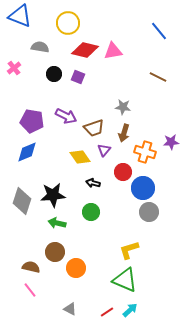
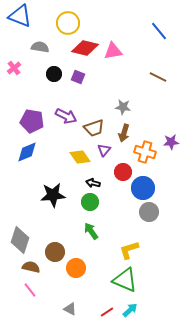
red diamond: moved 2 px up
gray diamond: moved 2 px left, 39 px down
green circle: moved 1 px left, 10 px up
green arrow: moved 34 px right, 8 px down; rotated 42 degrees clockwise
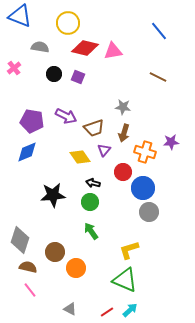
brown semicircle: moved 3 px left
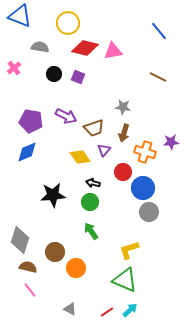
purple pentagon: moved 1 px left
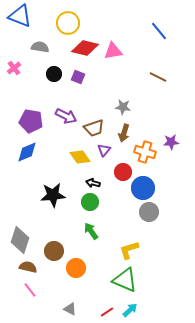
brown circle: moved 1 px left, 1 px up
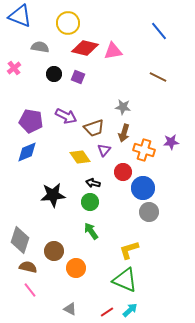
orange cross: moved 1 px left, 2 px up
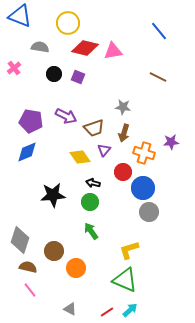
orange cross: moved 3 px down
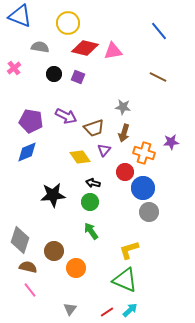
red circle: moved 2 px right
gray triangle: rotated 40 degrees clockwise
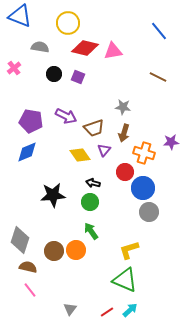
yellow diamond: moved 2 px up
orange circle: moved 18 px up
